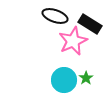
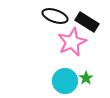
black rectangle: moved 3 px left, 2 px up
pink star: moved 1 px left, 1 px down
cyan circle: moved 1 px right, 1 px down
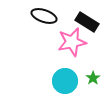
black ellipse: moved 11 px left
pink star: rotated 12 degrees clockwise
green star: moved 7 px right
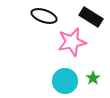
black rectangle: moved 4 px right, 5 px up
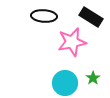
black ellipse: rotated 15 degrees counterclockwise
cyan circle: moved 2 px down
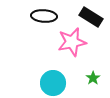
cyan circle: moved 12 px left
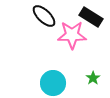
black ellipse: rotated 40 degrees clockwise
pink star: moved 7 px up; rotated 12 degrees clockwise
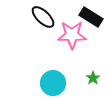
black ellipse: moved 1 px left, 1 px down
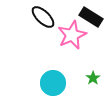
pink star: rotated 24 degrees counterclockwise
